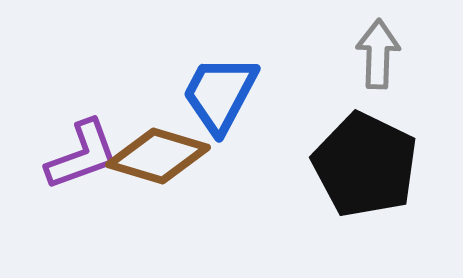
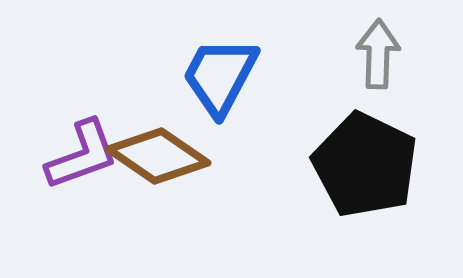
blue trapezoid: moved 18 px up
brown diamond: rotated 18 degrees clockwise
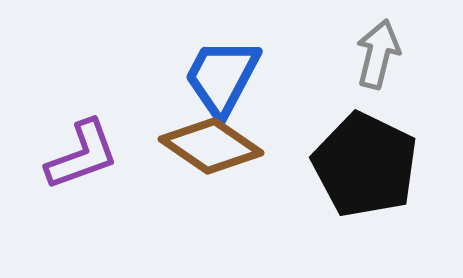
gray arrow: rotated 12 degrees clockwise
blue trapezoid: moved 2 px right, 1 px down
brown diamond: moved 53 px right, 10 px up
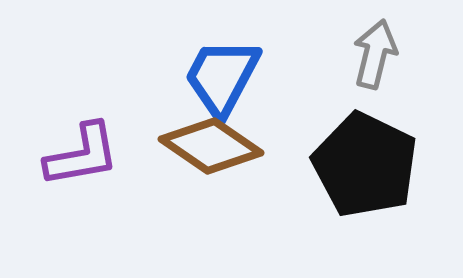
gray arrow: moved 3 px left
purple L-shape: rotated 10 degrees clockwise
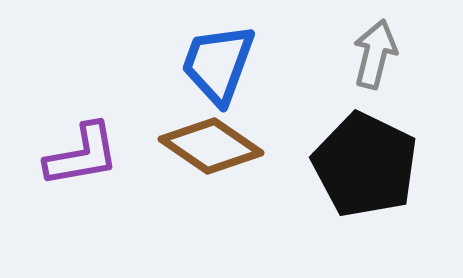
blue trapezoid: moved 4 px left, 13 px up; rotated 8 degrees counterclockwise
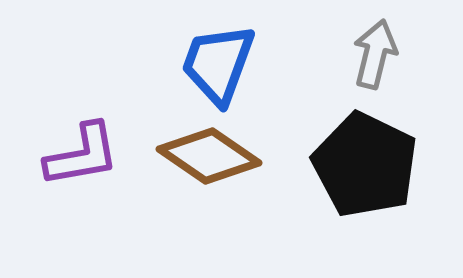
brown diamond: moved 2 px left, 10 px down
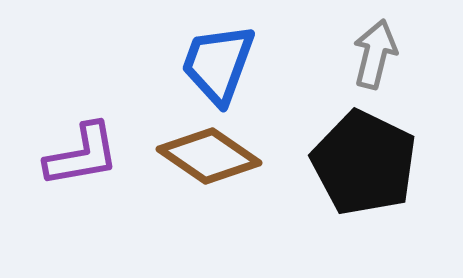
black pentagon: moved 1 px left, 2 px up
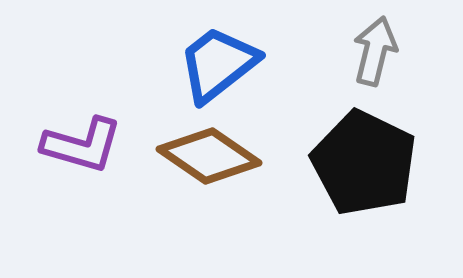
gray arrow: moved 3 px up
blue trapezoid: rotated 32 degrees clockwise
purple L-shape: moved 10 px up; rotated 26 degrees clockwise
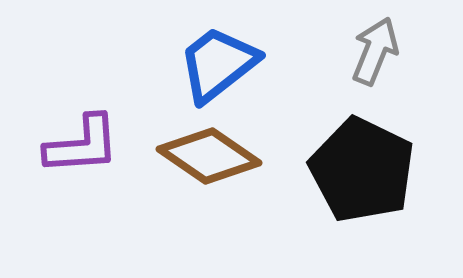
gray arrow: rotated 8 degrees clockwise
purple L-shape: rotated 20 degrees counterclockwise
black pentagon: moved 2 px left, 7 px down
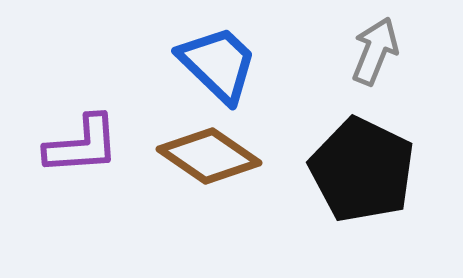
blue trapezoid: rotated 82 degrees clockwise
